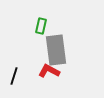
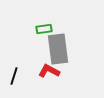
green rectangle: moved 3 px right, 3 px down; rotated 70 degrees clockwise
gray rectangle: moved 2 px right, 1 px up
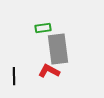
green rectangle: moved 1 px left, 1 px up
black line: rotated 18 degrees counterclockwise
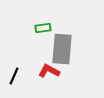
gray rectangle: moved 4 px right; rotated 12 degrees clockwise
black line: rotated 24 degrees clockwise
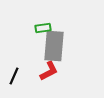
gray rectangle: moved 8 px left, 3 px up
red L-shape: rotated 125 degrees clockwise
